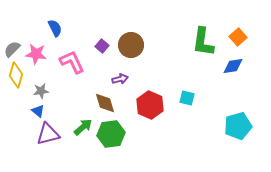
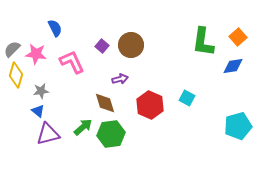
cyan square: rotated 14 degrees clockwise
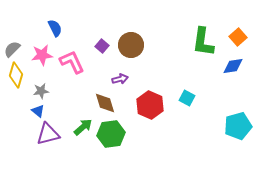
pink star: moved 6 px right, 1 px down; rotated 15 degrees counterclockwise
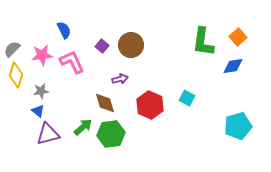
blue semicircle: moved 9 px right, 2 px down
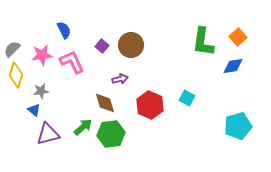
blue triangle: moved 4 px left, 1 px up
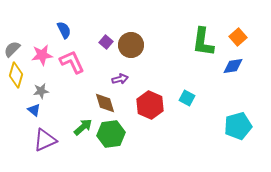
purple square: moved 4 px right, 4 px up
purple triangle: moved 3 px left, 6 px down; rotated 10 degrees counterclockwise
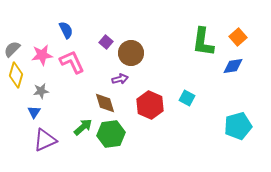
blue semicircle: moved 2 px right
brown circle: moved 8 px down
blue triangle: moved 2 px down; rotated 24 degrees clockwise
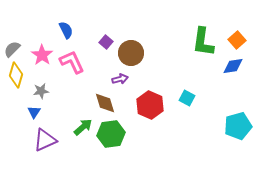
orange square: moved 1 px left, 3 px down
pink star: rotated 30 degrees counterclockwise
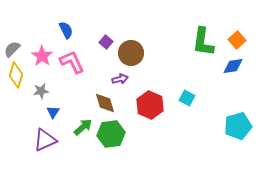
pink star: moved 1 px down
blue triangle: moved 19 px right
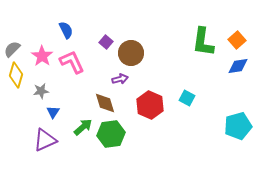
blue diamond: moved 5 px right
